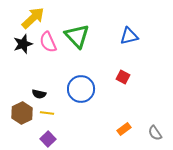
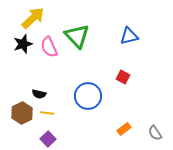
pink semicircle: moved 1 px right, 5 px down
blue circle: moved 7 px right, 7 px down
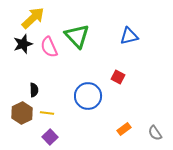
red square: moved 5 px left
black semicircle: moved 5 px left, 4 px up; rotated 104 degrees counterclockwise
purple square: moved 2 px right, 2 px up
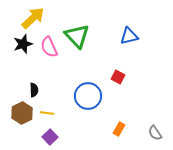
orange rectangle: moved 5 px left; rotated 24 degrees counterclockwise
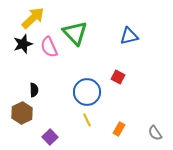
green triangle: moved 2 px left, 3 px up
blue circle: moved 1 px left, 4 px up
yellow line: moved 40 px right, 7 px down; rotated 56 degrees clockwise
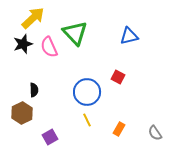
purple square: rotated 14 degrees clockwise
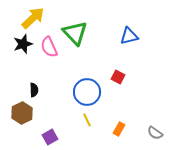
gray semicircle: rotated 21 degrees counterclockwise
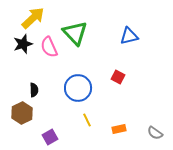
blue circle: moved 9 px left, 4 px up
orange rectangle: rotated 48 degrees clockwise
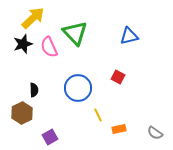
yellow line: moved 11 px right, 5 px up
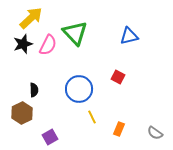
yellow arrow: moved 2 px left
pink semicircle: moved 1 px left, 2 px up; rotated 130 degrees counterclockwise
blue circle: moved 1 px right, 1 px down
yellow line: moved 6 px left, 2 px down
orange rectangle: rotated 56 degrees counterclockwise
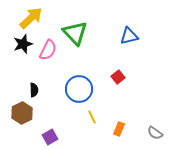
pink semicircle: moved 5 px down
red square: rotated 24 degrees clockwise
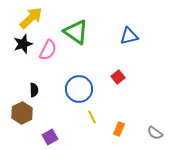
green triangle: moved 1 px right, 1 px up; rotated 12 degrees counterclockwise
